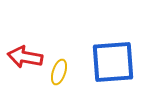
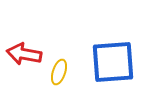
red arrow: moved 1 px left, 3 px up
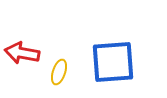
red arrow: moved 2 px left, 1 px up
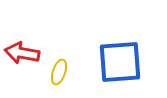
blue square: moved 7 px right
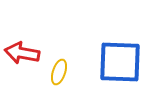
blue square: rotated 6 degrees clockwise
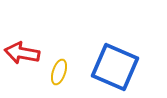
blue square: moved 5 px left, 5 px down; rotated 21 degrees clockwise
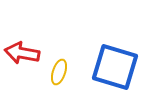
blue square: rotated 6 degrees counterclockwise
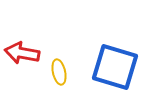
yellow ellipse: rotated 30 degrees counterclockwise
